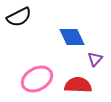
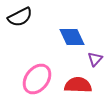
black semicircle: moved 1 px right
pink ellipse: rotated 24 degrees counterclockwise
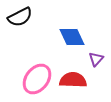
purple triangle: moved 1 px right
red semicircle: moved 5 px left, 5 px up
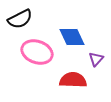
black semicircle: moved 2 px down
pink ellipse: moved 27 px up; rotated 72 degrees clockwise
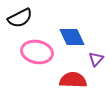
black semicircle: moved 1 px up
pink ellipse: rotated 8 degrees counterclockwise
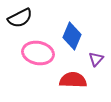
blue diamond: moved 1 px up; rotated 48 degrees clockwise
pink ellipse: moved 1 px right, 1 px down
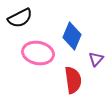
red semicircle: rotated 80 degrees clockwise
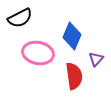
red semicircle: moved 1 px right, 4 px up
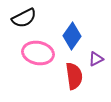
black semicircle: moved 4 px right
blue diamond: rotated 12 degrees clockwise
purple triangle: rotated 21 degrees clockwise
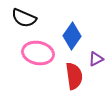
black semicircle: rotated 50 degrees clockwise
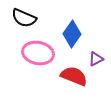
blue diamond: moved 2 px up
red semicircle: rotated 60 degrees counterclockwise
